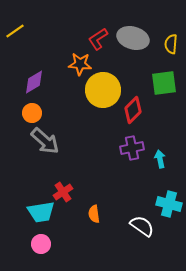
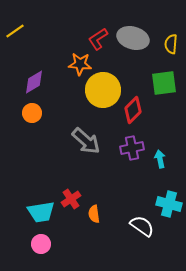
gray arrow: moved 41 px right
red cross: moved 8 px right, 7 px down
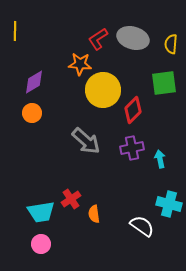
yellow line: rotated 54 degrees counterclockwise
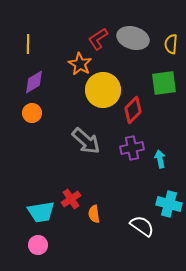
yellow line: moved 13 px right, 13 px down
orange star: rotated 25 degrees clockwise
pink circle: moved 3 px left, 1 px down
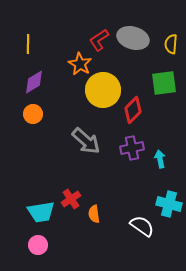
red L-shape: moved 1 px right, 1 px down
orange circle: moved 1 px right, 1 px down
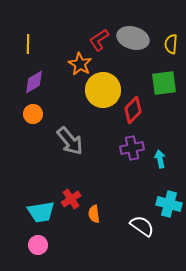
gray arrow: moved 16 px left; rotated 8 degrees clockwise
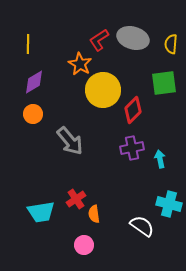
red cross: moved 5 px right
pink circle: moved 46 px right
